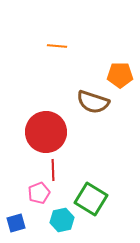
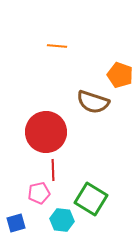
orange pentagon: rotated 20 degrees clockwise
pink pentagon: rotated 10 degrees clockwise
cyan hexagon: rotated 20 degrees clockwise
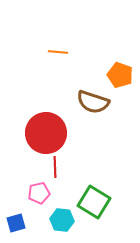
orange line: moved 1 px right, 6 px down
red circle: moved 1 px down
red line: moved 2 px right, 3 px up
green square: moved 3 px right, 3 px down
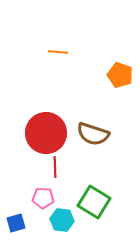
brown semicircle: moved 32 px down
pink pentagon: moved 4 px right, 5 px down; rotated 15 degrees clockwise
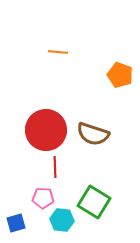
red circle: moved 3 px up
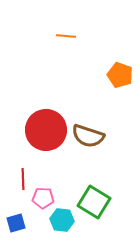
orange line: moved 8 px right, 16 px up
brown semicircle: moved 5 px left, 2 px down
red line: moved 32 px left, 12 px down
